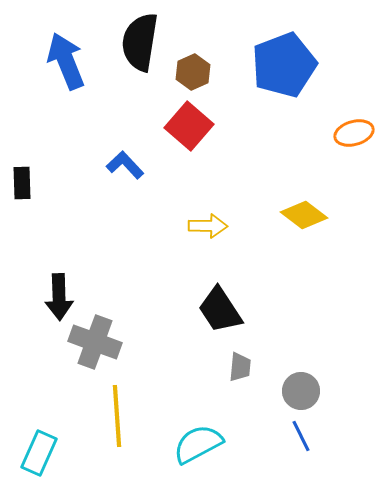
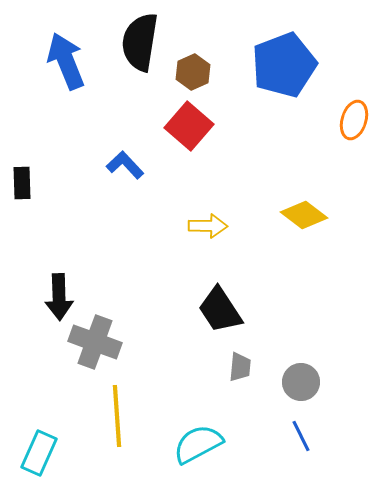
orange ellipse: moved 13 px up; rotated 57 degrees counterclockwise
gray circle: moved 9 px up
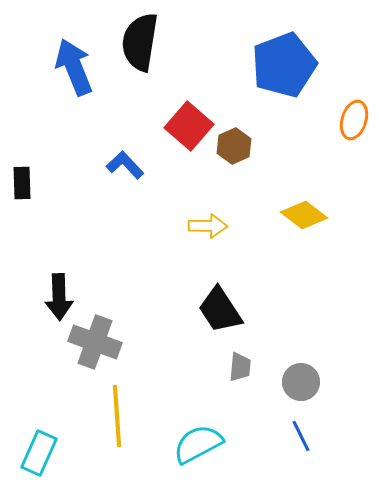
blue arrow: moved 8 px right, 6 px down
brown hexagon: moved 41 px right, 74 px down
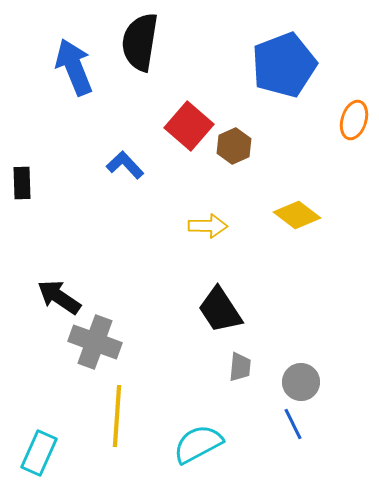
yellow diamond: moved 7 px left
black arrow: rotated 126 degrees clockwise
yellow line: rotated 8 degrees clockwise
blue line: moved 8 px left, 12 px up
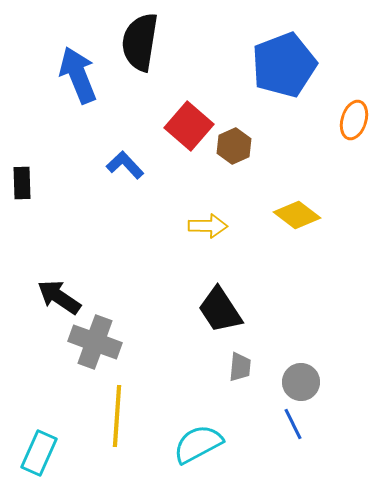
blue arrow: moved 4 px right, 8 px down
